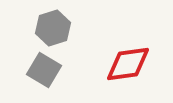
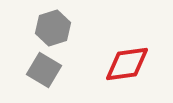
red diamond: moved 1 px left
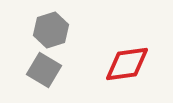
gray hexagon: moved 2 px left, 2 px down
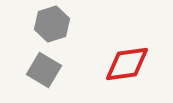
gray hexagon: moved 1 px right, 6 px up
